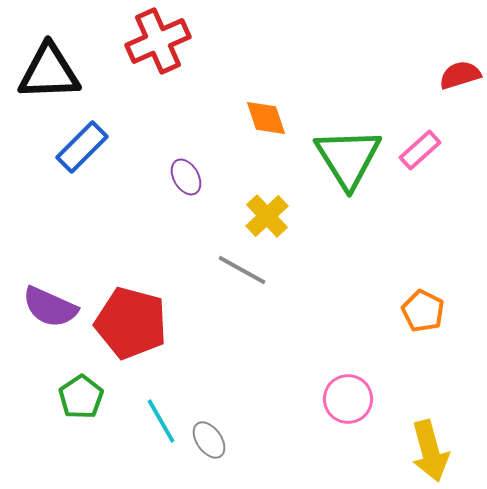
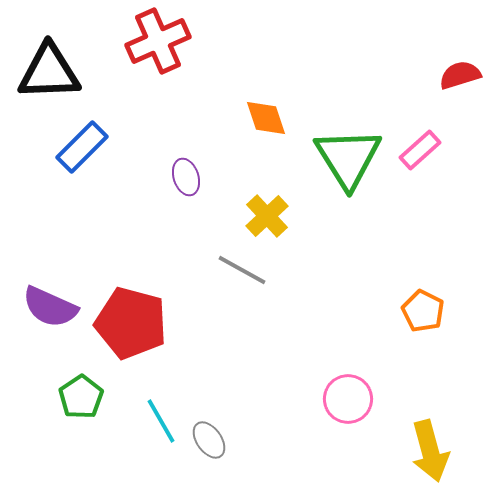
purple ellipse: rotated 12 degrees clockwise
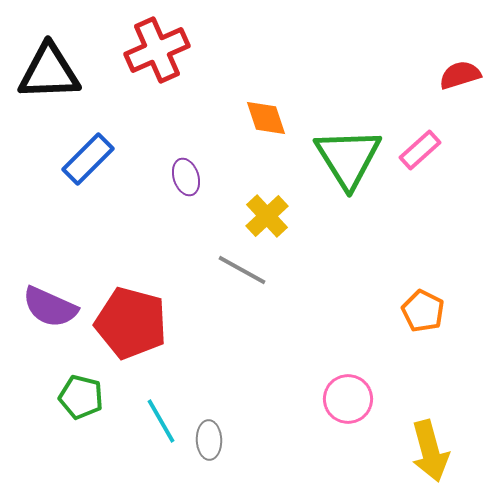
red cross: moved 1 px left, 9 px down
blue rectangle: moved 6 px right, 12 px down
green pentagon: rotated 24 degrees counterclockwise
gray ellipse: rotated 33 degrees clockwise
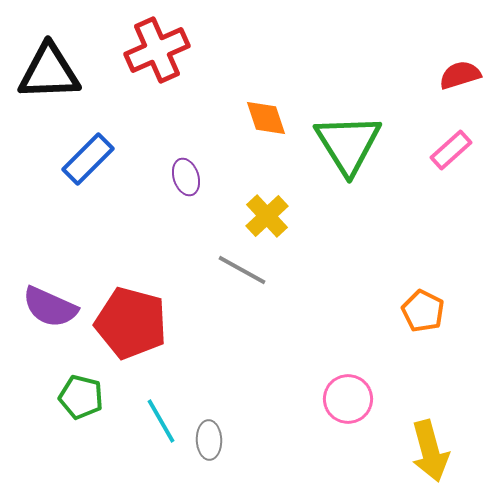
pink rectangle: moved 31 px right
green triangle: moved 14 px up
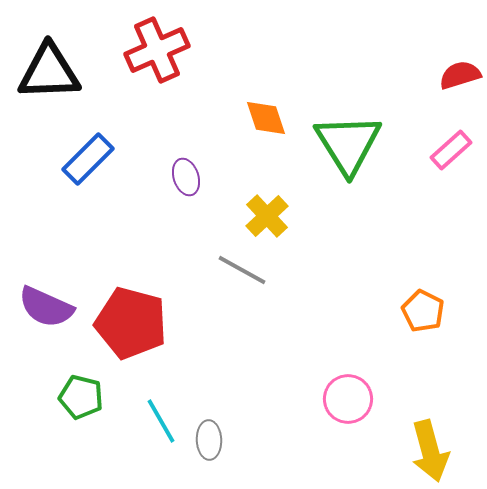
purple semicircle: moved 4 px left
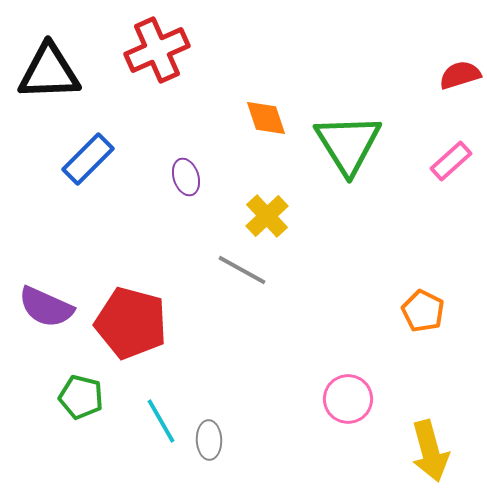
pink rectangle: moved 11 px down
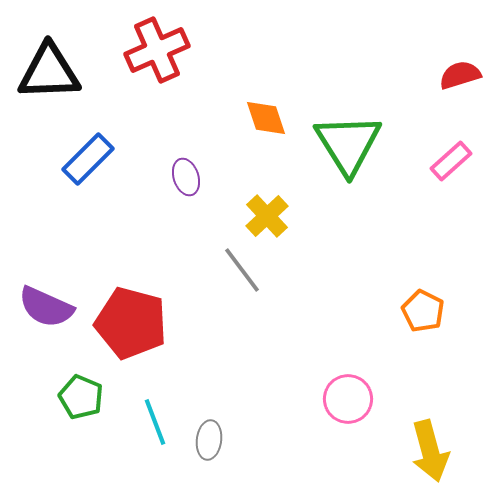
gray line: rotated 24 degrees clockwise
green pentagon: rotated 9 degrees clockwise
cyan line: moved 6 px left, 1 px down; rotated 9 degrees clockwise
gray ellipse: rotated 9 degrees clockwise
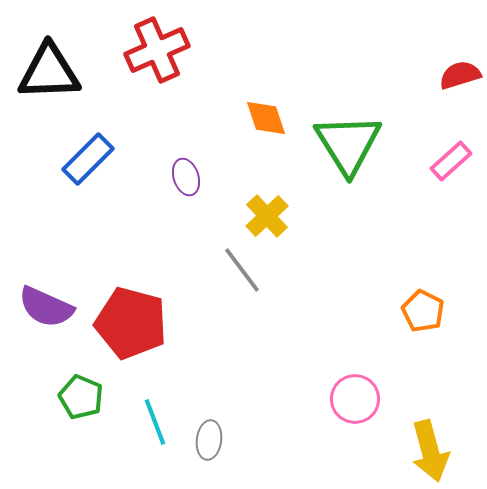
pink circle: moved 7 px right
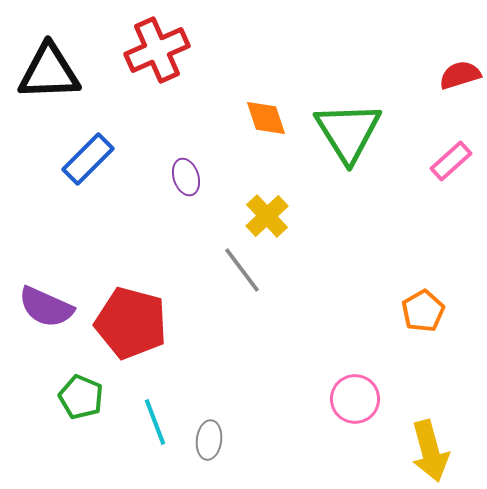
green triangle: moved 12 px up
orange pentagon: rotated 15 degrees clockwise
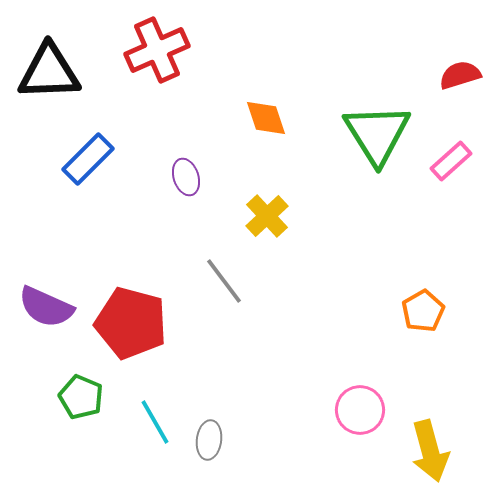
green triangle: moved 29 px right, 2 px down
gray line: moved 18 px left, 11 px down
pink circle: moved 5 px right, 11 px down
cyan line: rotated 9 degrees counterclockwise
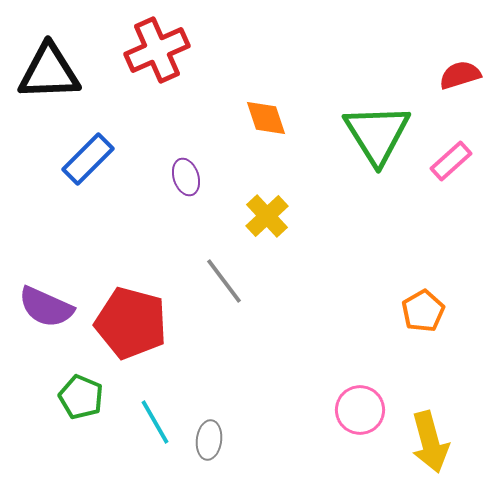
yellow arrow: moved 9 px up
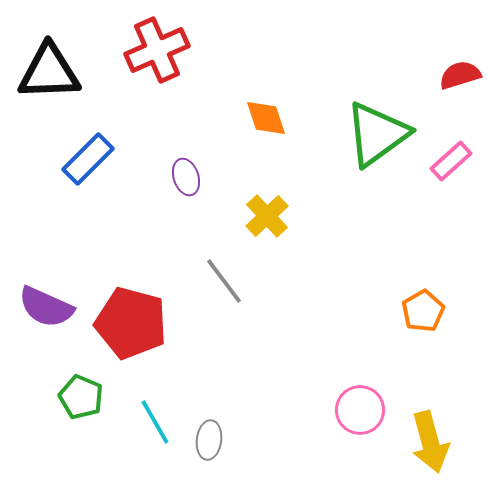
green triangle: rotated 26 degrees clockwise
